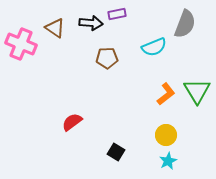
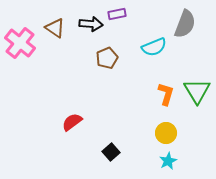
black arrow: moved 1 px down
pink cross: moved 1 px left, 1 px up; rotated 16 degrees clockwise
brown pentagon: rotated 20 degrees counterclockwise
orange L-shape: rotated 35 degrees counterclockwise
yellow circle: moved 2 px up
black square: moved 5 px left; rotated 18 degrees clockwise
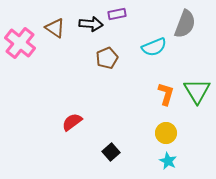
cyan star: rotated 18 degrees counterclockwise
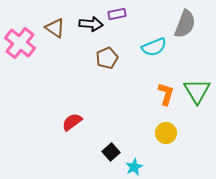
cyan star: moved 34 px left, 6 px down; rotated 18 degrees clockwise
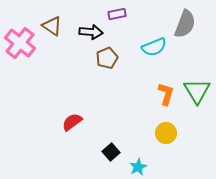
black arrow: moved 8 px down
brown triangle: moved 3 px left, 2 px up
cyan star: moved 4 px right
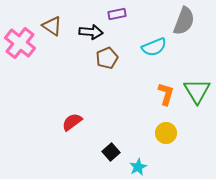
gray semicircle: moved 1 px left, 3 px up
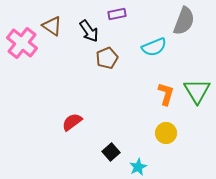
black arrow: moved 2 px left, 1 px up; rotated 50 degrees clockwise
pink cross: moved 2 px right
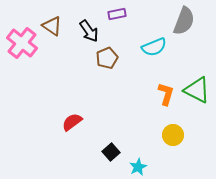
green triangle: moved 1 px up; rotated 32 degrees counterclockwise
yellow circle: moved 7 px right, 2 px down
